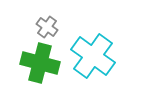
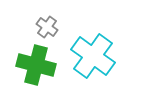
green cross: moved 4 px left, 2 px down
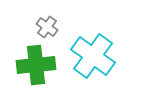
green cross: rotated 21 degrees counterclockwise
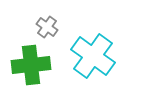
green cross: moved 5 px left
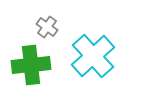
cyan cross: rotated 12 degrees clockwise
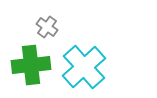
cyan cross: moved 9 px left, 11 px down
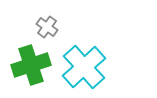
green cross: rotated 12 degrees counterclockwise
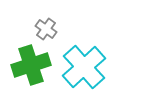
gray cross: moved 1 px left, 2 px down
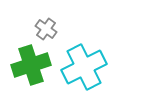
cyan cross: rotated 15 degrees clockwise
